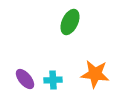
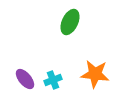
cyan cross: rotated 18 degrees counterclockwise
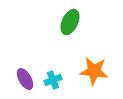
orange star: moved 1 px left, 3 px up
purple ellipse: rotated 10 degrees clockwise
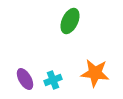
green ellipse: moved 1 px up
orange star: moved 1 px right, 2 px down
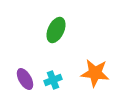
green ellipse: moved 14 px left, 9 px down
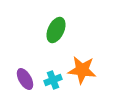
orange star: moved 13 px left, 3 px up
